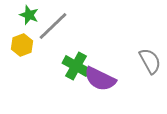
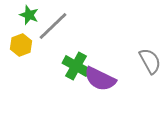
yellow hexagon: moved 1 px left
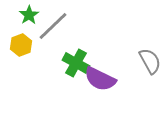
green star: rotated 18 degrees clockwise
green cross: moved 3 px up
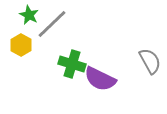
green star: rotated 12 degrees counterclockwise
gray line: moved 1 px left, 2 px up
yellow hexagon: rotated 10 degrees counterclockwise
green cross: moved 4 px left, 1 px down; rotated 12 degrees counterclockwise
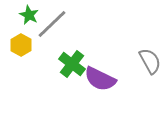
green cross: rotated 20 degrees clockwise
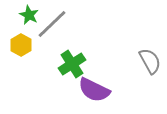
green cross: rotated 20 degrees clockwise
purple semicircle: moved 6 px left, 11 px down
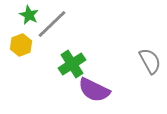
yellow hexagon: rotated 10 degrees clockwise
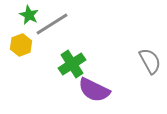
gray line: rotated 12 degrees clockwise
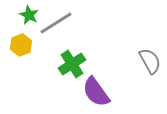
gray line: moved 4 px right, 1 px up
purple semicircle: moved 2 px right, 2 px down; rotated 28 degrees clockwise
